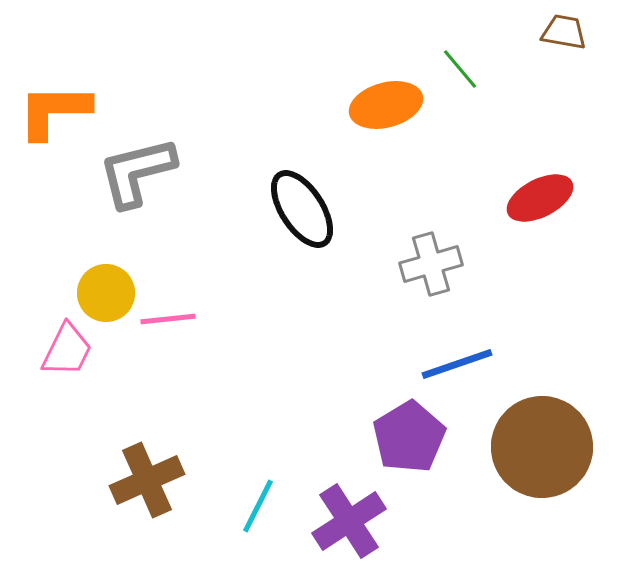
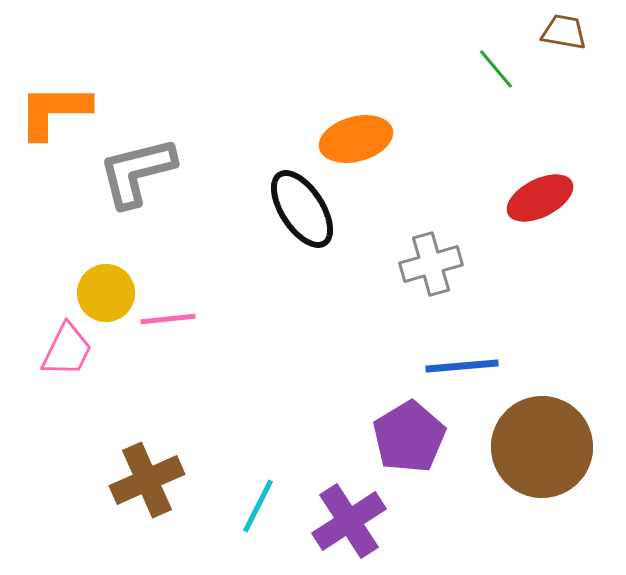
green line: moved 36 px right
orange ellipse: moved 30 px left, 34 px down
blue line: moved 5 px right, 2 px down; rotated 14 degrees clockwise
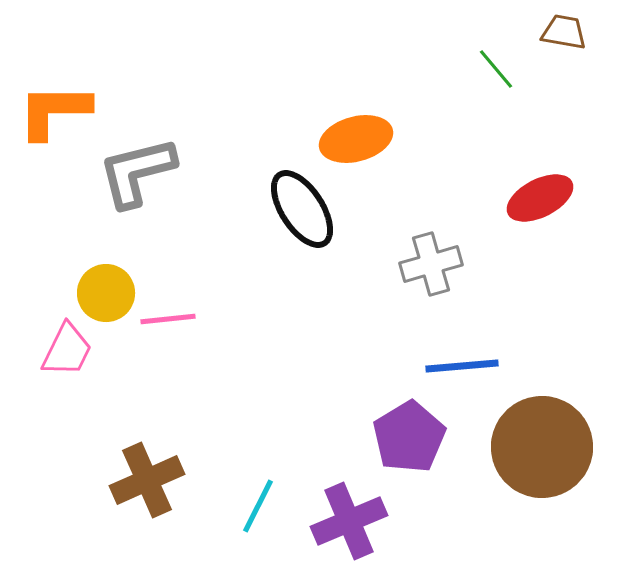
purple cross: rotated 10 degrees clockwise
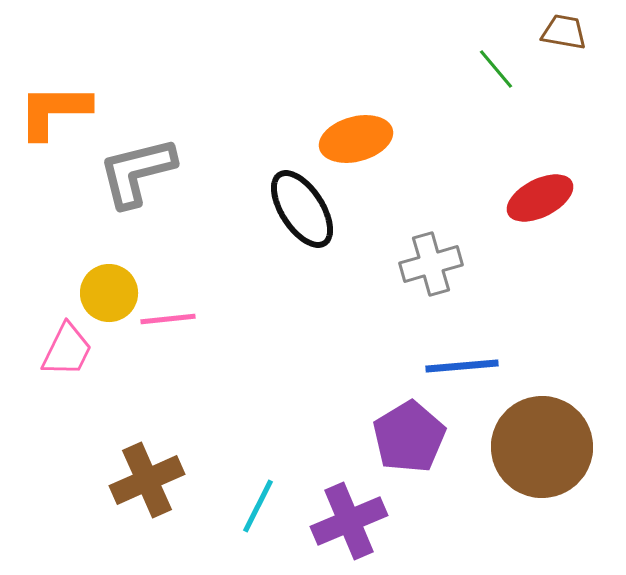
yellow circle: moved 3 px right
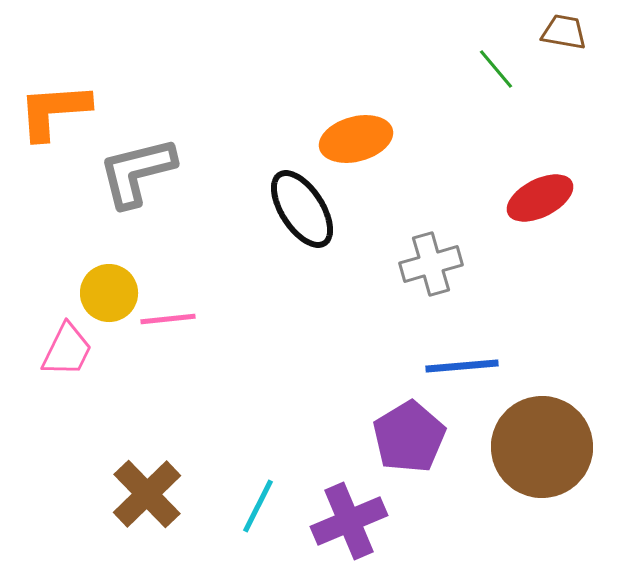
orange L-shape: rotated 4 degrees counterclockwise
brown cross: moved 14 px down; rotated 20 degrees counterclockwise
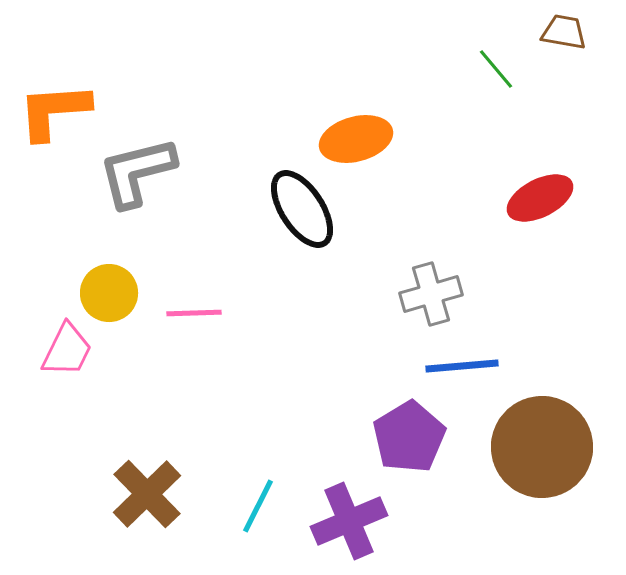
gray cross: moved 30 px down
pink line: moved 26 px right, 6 px up; rotated 4 degrees clockwise
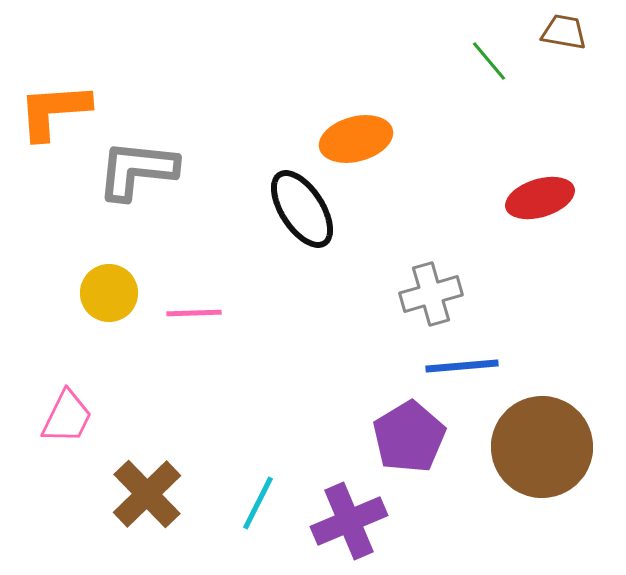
green line: moved 7 px left, 8 px up
gray L-shape: moved 2 px up; rotated 20 degrees clockwise
red ellipse: rotated 10 degrees clockwise
pink trapezoid: moved 67 px down
cyan line: moved 3 px up
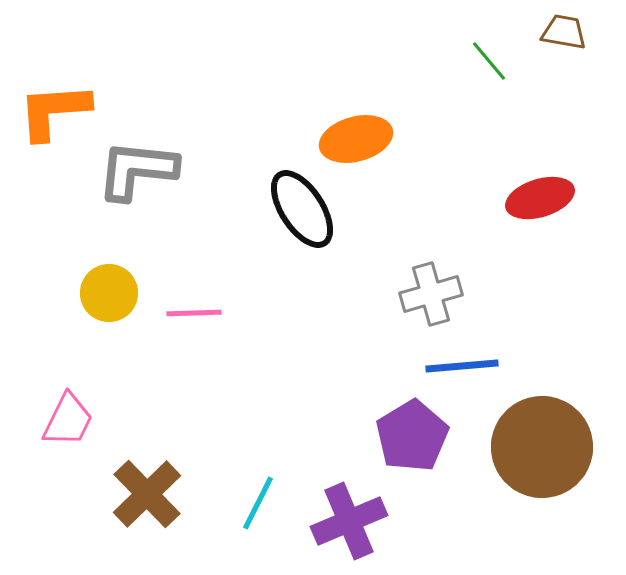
pink trapezoid: moved 1 px right, 3 px down
purple pentagon: moved 3 px right, 1 px up
